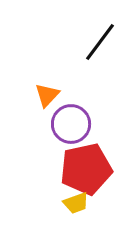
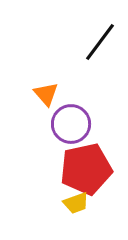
orange triangle: moved 1 px left, 1 px up; rotated 24 degrees counterclockwise
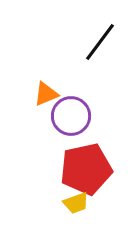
orange triangle: rotated 48 degrees clockwise
purple circle: moved 8 px up
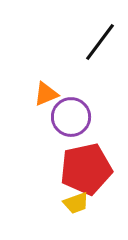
purple circle: moved 1 px down
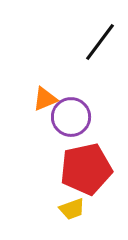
orange triangle: moved 1 px left, 5 px down
yellow trapezoid: moved 4 px left, 6 px down
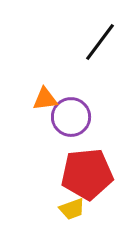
orange triangle: rotated 16 degrees clockwise
red pentagon: moved 1 px right, 5 px down; rotated 6 degrees clockwise
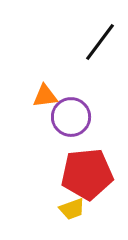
orange triangle: moved 3 px up
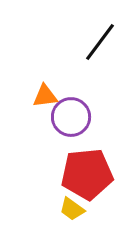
yellow trapezoid: rotated 56 degrees clockwise
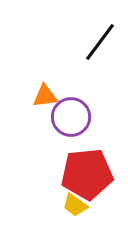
yellow trapezoid: moved 3 px right, 4 px up
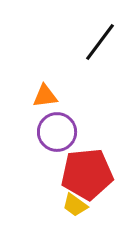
purple circle: moved 14 px left, 15 px down
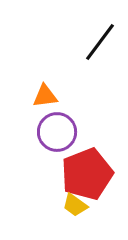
red pentagon: rotated 15 degrees counterclockwise
